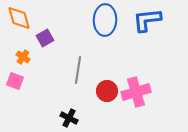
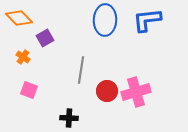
orange diamond: rotated 28 degrees counterclockwise
gray line: moved 3 px right
pink square: moved 14 px right, 9 px down
black cross: rotated 24 degrees counterclockwise
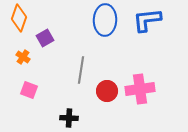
orange diamond: rotated 64 degrees clockwise
pink cross: moved 4 px right, 3 px up; rotated 8 degrees clockwise
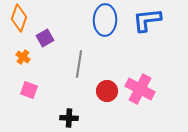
gray line: moved 2 px left, 6 px up
pink cross: rotated 36 degrees clockwise
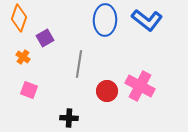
blue L-shape: rotated 136 degrees counterclockwise
pink cross: moved 3 px up
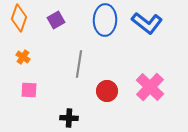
blue L-shape: moved 3 px down
purple square: moved 11 px right, 18 px up
pink cross: moved 10 px right, 1 px down; rotated 16 degrees clockwise
pink square: rotated 18 degrees counterclockwise
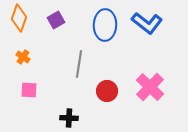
blue ellipse: moved 5 px down
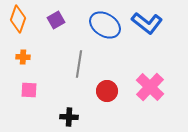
orange diamond: moved 1 px left, 1 px down
blue ellipse: rotated 60 degrees counterclockwise
orange cross: rotated 32 degrees counterclockwise
black cross: moved 1 px up
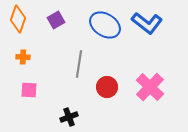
red circle: moved 4 px up
black cross: rotated 24 degrees counterclockwise
